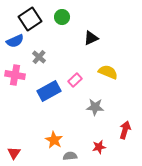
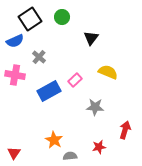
black triangle: rotated 28 degrees counterclockwise
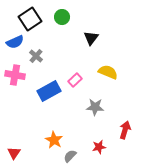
blue semicircle: moved 1 px down
gray cross: moved 3 px left, 1 px up
gray semicircle: rotated 40 degrees counterclockwise
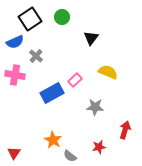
blue rectangle: moved 3 px right, 2 px down
orange star: moved 1 px left
gray semicircle: rotated 96 degrees counterclockwise
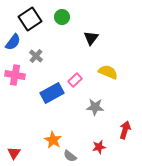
blue semicircle: moved 2 px left; rotated 30 degrees counterclockwise
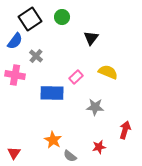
blue semicircle: moved 2 px right, 1 px up
pink rectangle: moved 1 px right, 3 px up
blue rectangle: rotated 30 degrees clockwise
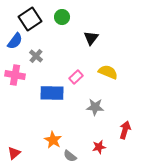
red triangle: rotated 16 degrees clockwise
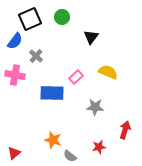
black square: rotated 10 degrees clockwise
black triangle: moved 1 px up
orange star: rotated 12 degrees counterclockwise
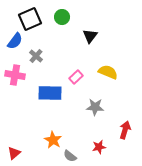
black triangle: moved 1 px left, 1 px up
blue rectangle: moved 2 px left
orange star: rotated 12 degrees clockwise
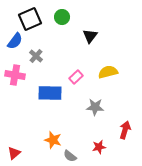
yellow semicircle: rotated 36 degrees counterclockwise
orange star: rotated 12 degrees counterclockwise
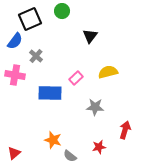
green circle: moved 6 px up
pink rectangle: moved 1 px down
